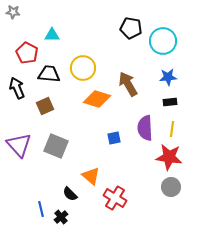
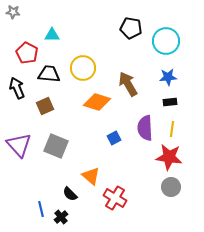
cyan circle: moved 3 px right
orange diamond: moved 3 px down
blue square: rotated 16 degrees counterclockwise
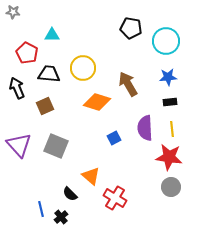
yellow line: rotated 14 degrees counterclockwise
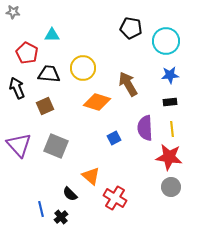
blue star: moved 2 px right, 2 px up
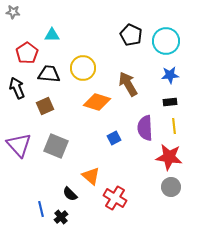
black pentagon: moved 7 px down; rotated 15 degrees clockwise
red pentagon: rotated 10 degrees clockwise
yellow line: moved 2 px right, 3 px up
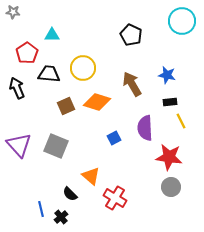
cyan circle: moved 16 px right, 20 px up
blue star: moved 3 px left; rotated 18 degrees clockwise
brown arrow: moved 4 px right
brown square: moved 21 px right
yellow line: moved 7 px right, 5 px up; rotated 21 degrees counterclockwise
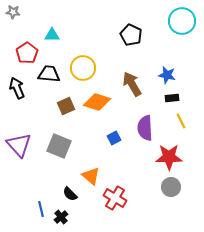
black rectangle: moved 2 px right, 4 px up
gray square: moved 3 px right
red star: rotated 8 degrees counterclockwise
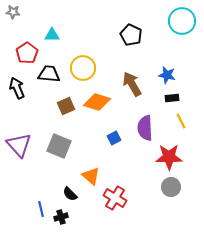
black cross: rotated 24 degrees clockwise
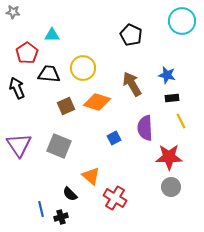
purple triangle: rotated 8 degrees clockwise
